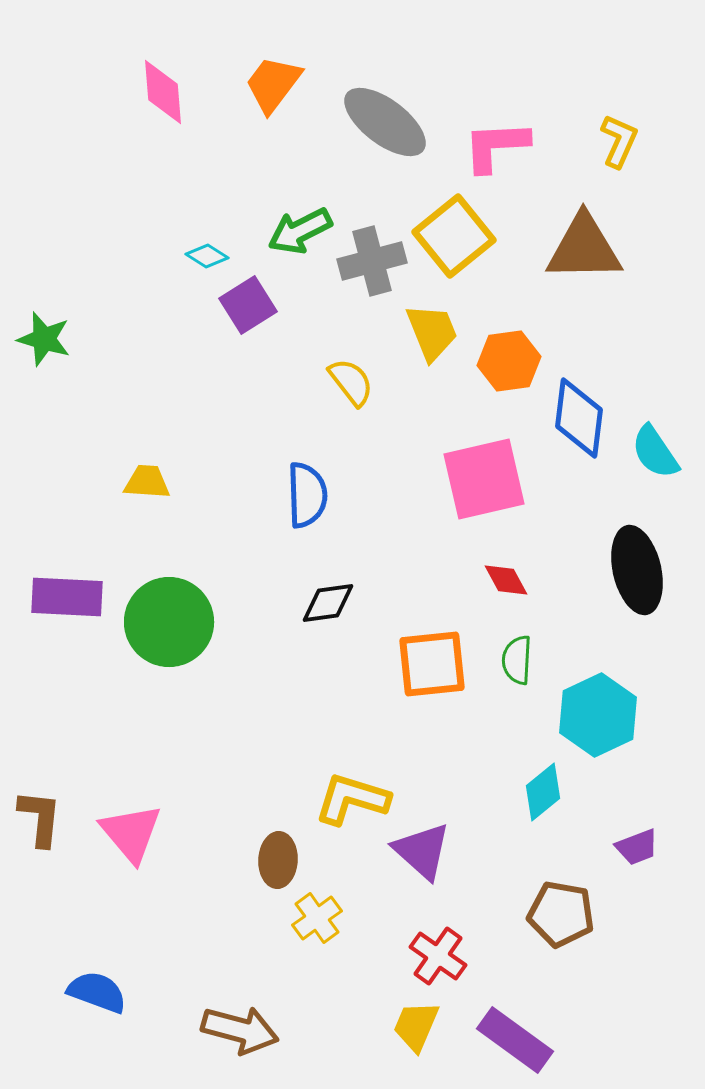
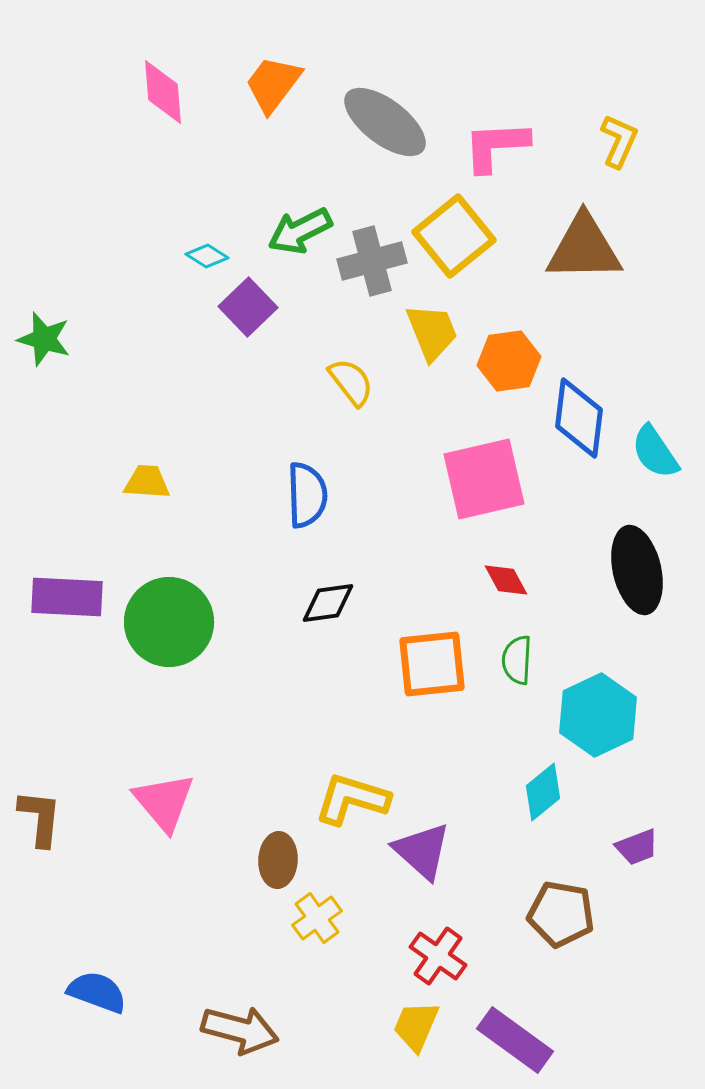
purple square at (248, 305): moved 2 px down; rotated 12 degrees counterclockwise
pink triangle at (131, 833): moved 33 px right, 31 px up
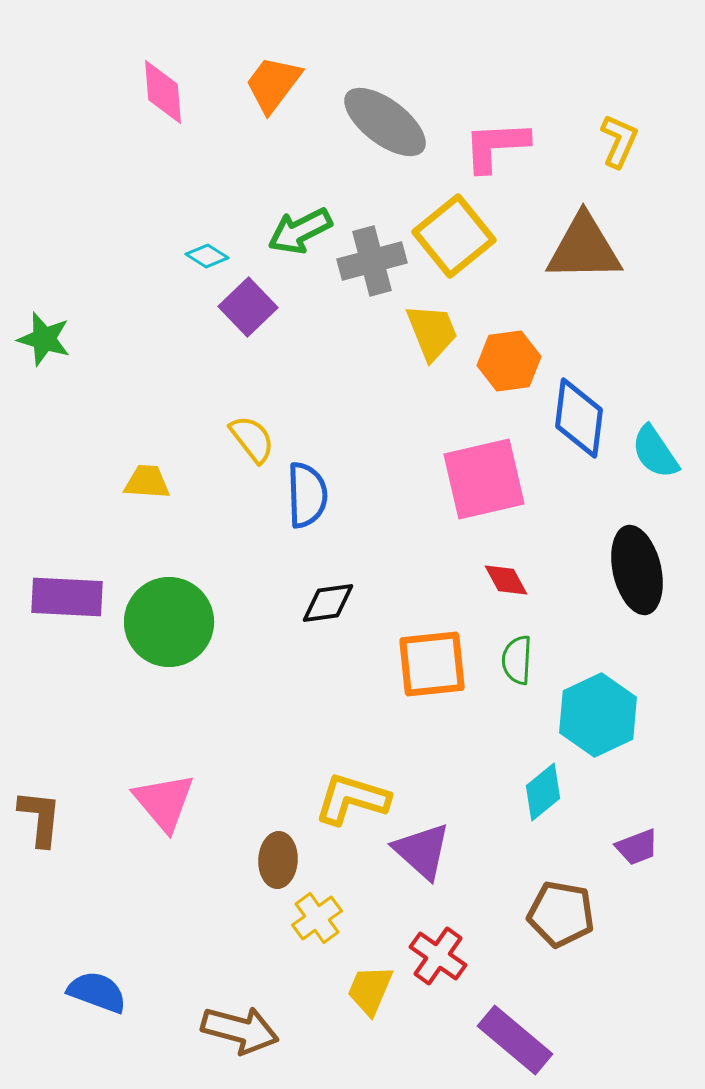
yellow semicircle at (351, 382): moved 99 px left, 57 px down
yellow trapezoid at (416, 1026): moved 46 px left, 36 px up
purple rectangle at (515, 1040): rotated 4 degrees clockwise
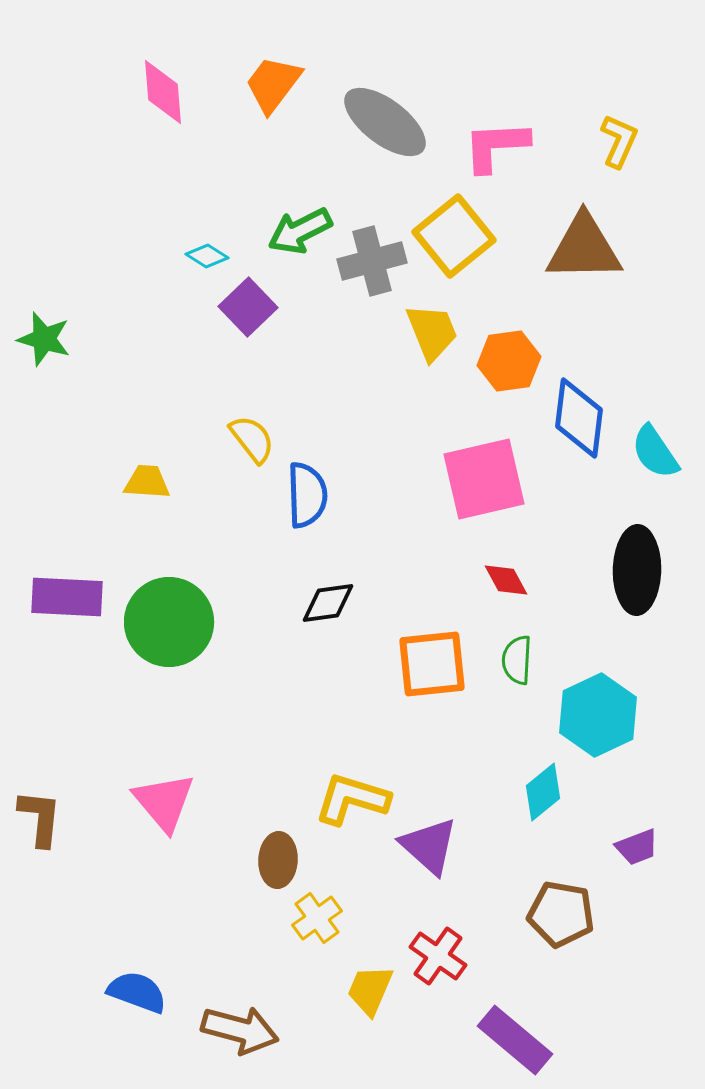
black ellipse at (637, 570): rotated 14 degrees clockwise
purple triangle at (422, 851): moved 7 px right, 5 px up
blue semicircle at (97, 992): moved 40 px right
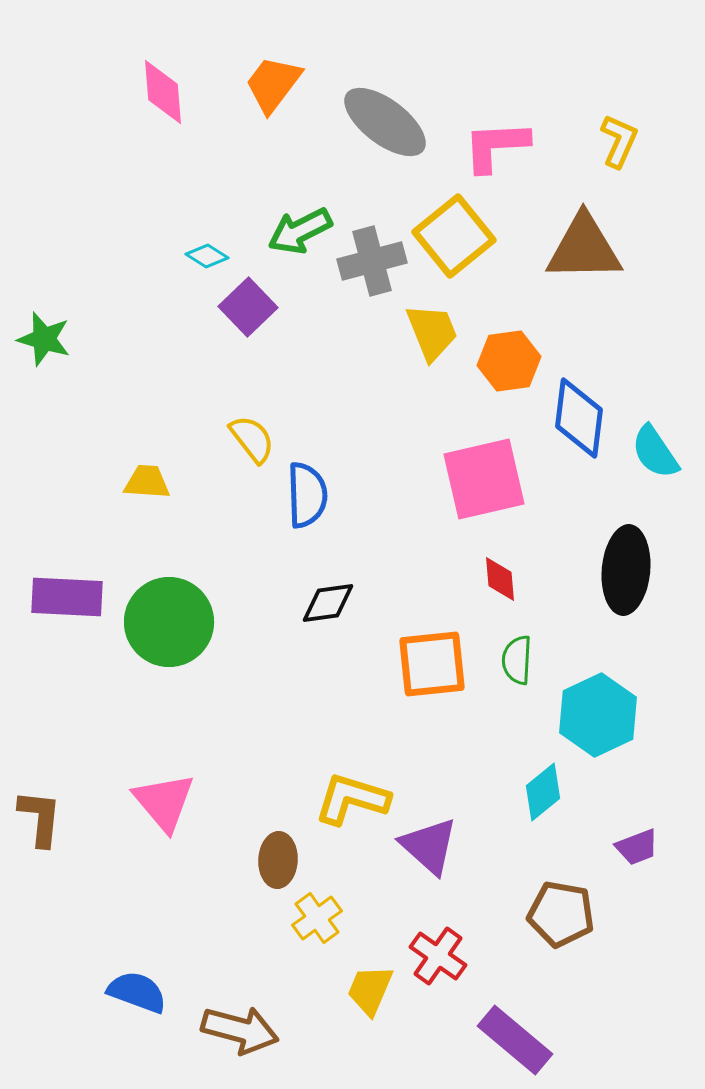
black ellipse at (637, 570): moved 11 px left; rotated 4 degrees clockwise
red diamond at (506, 580): moved 6 px left, 1 px up; rotated 24 degrees clockwise
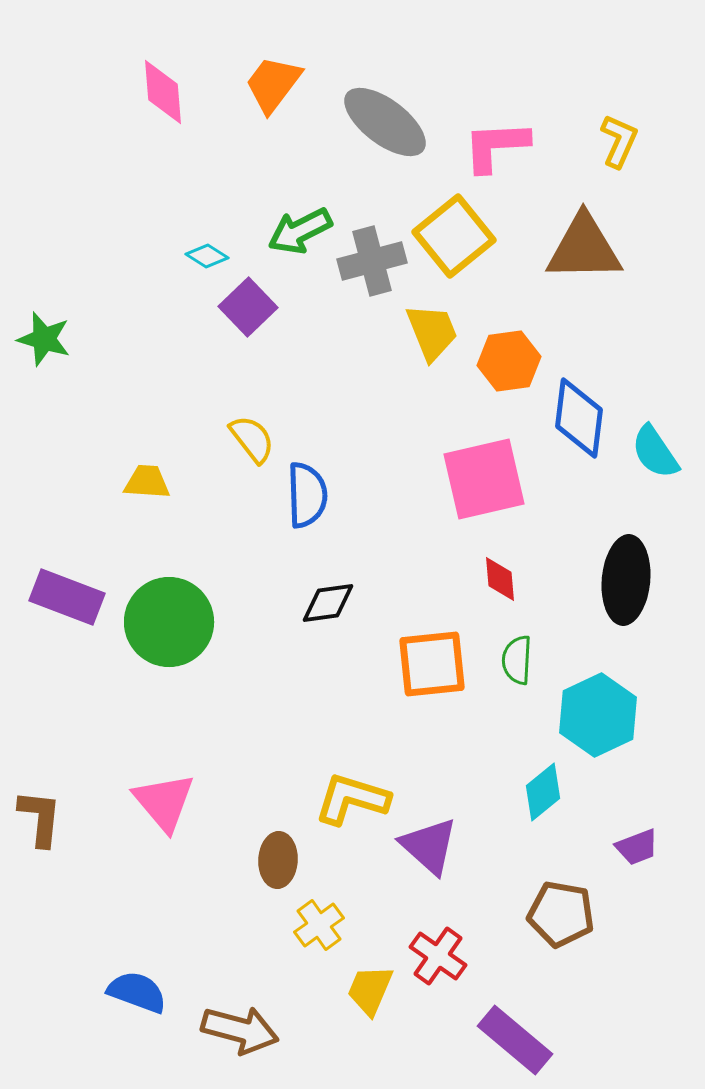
black ellipse at (626, 570): moved 10 px down
purple rectangle at (67, 597): rotated 18 degrees clockwise
yellow cross at (317, 918): moved 2 px right, 7 px down
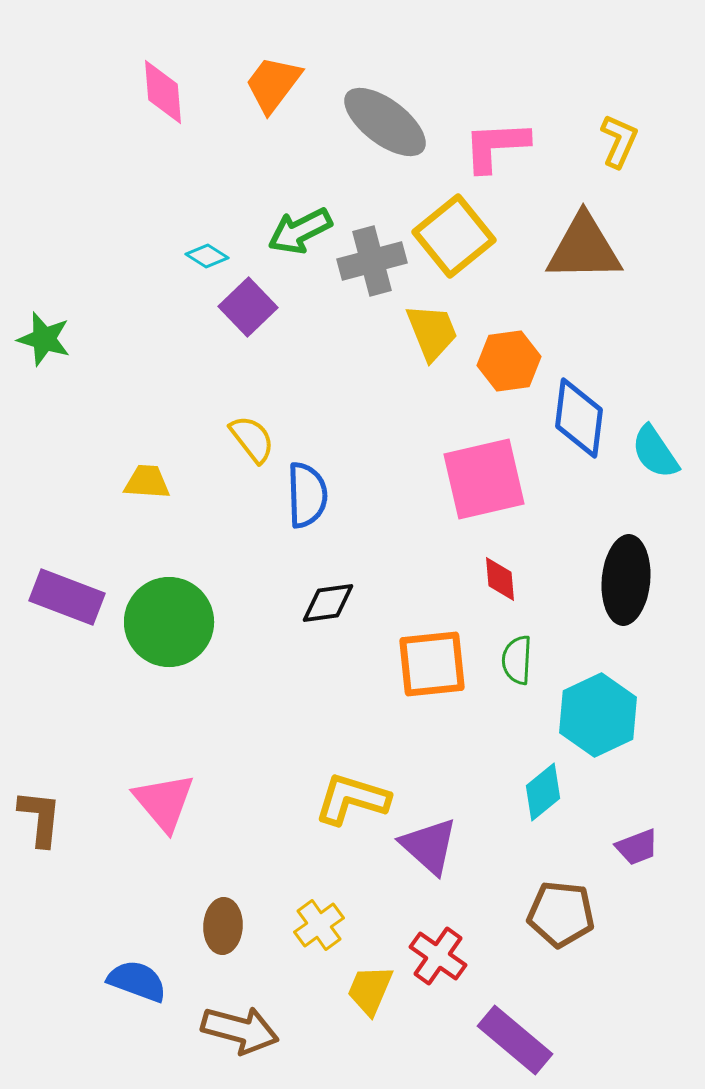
brown ellipse at (278, 860): moved 55 px left, 66 px down
brown pentagon at (561, 914): rotated 4 degrees counterclockwise
blue semicircle at (137, 992): moved 11 px up
